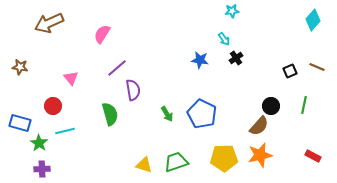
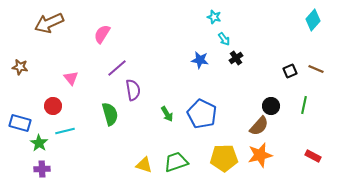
cyan star: moved 18 px left, 6 px down; rotated 24 degrees clockwise
brown line: moved 1 px left, 2 px down
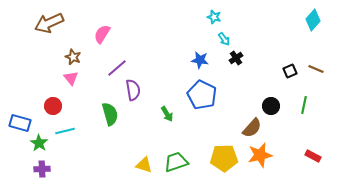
brown star: moved 53 px right, 10 px up; rotated 14 degrees clockwise
blue pentagon: moved 19 px up
brown semicircle: moved 7 px left, 2 px down
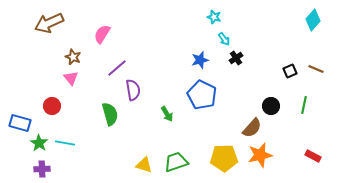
blue star: rotated 24 degrees counterclockwise
red circle: moved 1 px left
cyan line: moved 12 px down; rotated 24 degrees clockwise
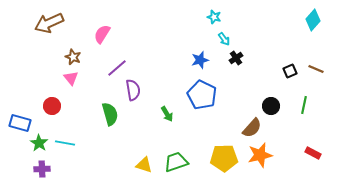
red rectangle: moved 3 px up
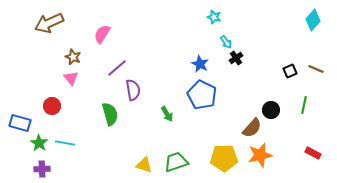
cyan arrow: moved 2 px right, 3 px down
blue star: moved 4 px down; rotated 30 degrees counterclockwise
black circle: moved 4 px down
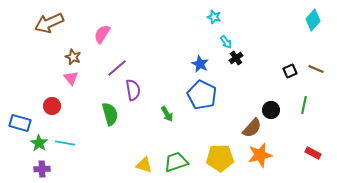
yellow pentagon: moved 4 px left
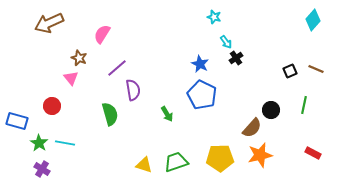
brown star: moved 6 px right, 1 px down
blue rectangle: moved 3 px left, 2 px up
purple cross: rotated 35 degrees clockwise
